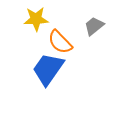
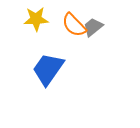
gray trapezoid: moved 1 px left, 1 px down
orange semicircle: moved 14 px right, 17 px up
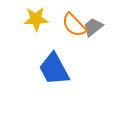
blue trapezoid: moved 6 px right; rotated 63 degrees counterclockwise
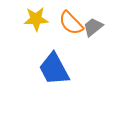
orange semicircle: moved 3 px left, 2 px up
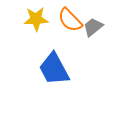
orange semicircle: moved 1 px left, 3 px up
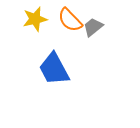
yellow star: moved 1 px left; rotated 10 degrees counterclockwise
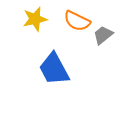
orange semicircle: moved 7 px right, 1 px down; rotated 20 degrees counterclockwise
gray trapezoid: moved 10 px right, 8 px down
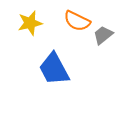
yellow star: moved 5 px left, 4 px down
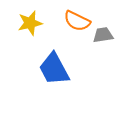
gray trapezoid: rotated 30 degrees clockwise
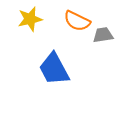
yellow star: moved 4 px up
